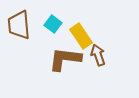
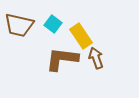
brown trapezoid: rotated 72 degrees counterclockwise
brown arrow: moved 2 px left, 3 px down
brown L-shape: moved 3 px left
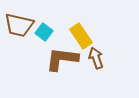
cyan square: moved 9 px left, 8 px down
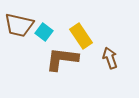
brown arrow: moved 14 px right
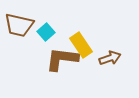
cyan square: moved 2 px right; rotated 12 degrees clockwise
yellow rectangle: moved 9 px down
brown arrow: rotated 90 degrees clockwise
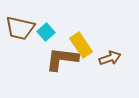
brown trapezoid: moved 1 px right, 3 px down
